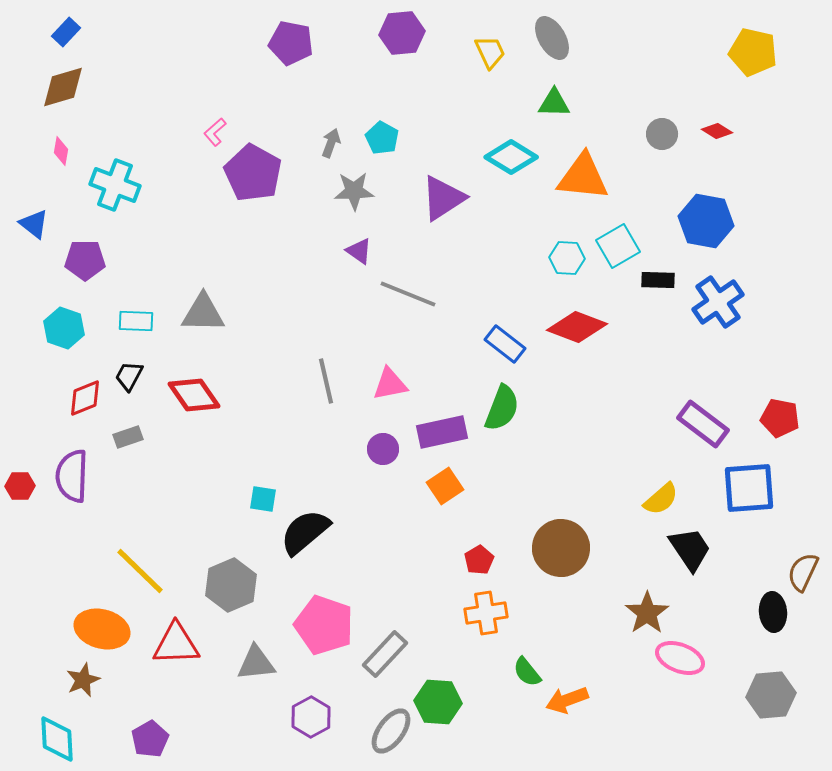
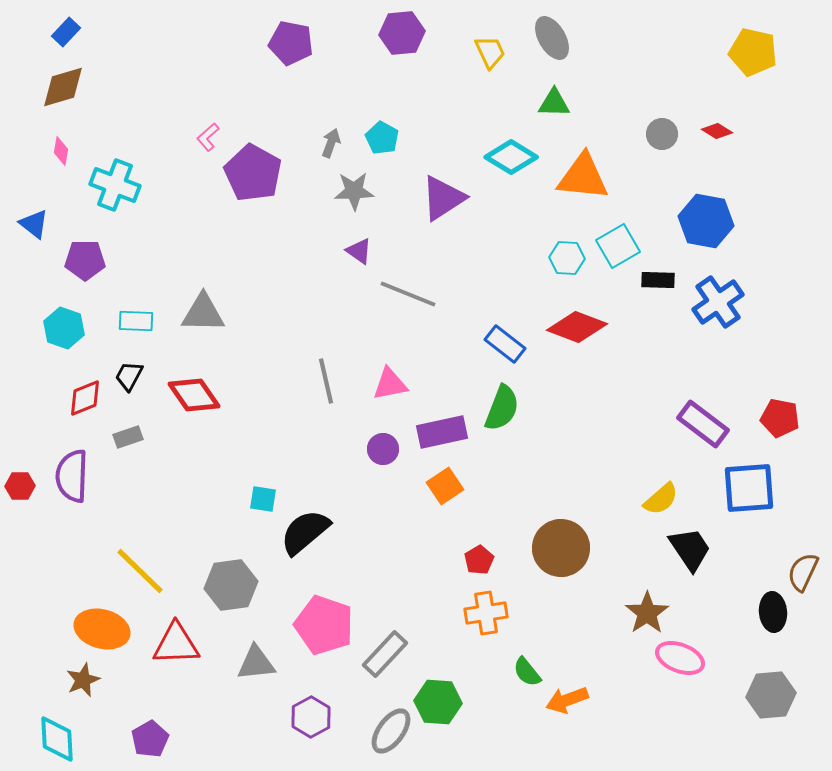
pink L-shape at (215, 132): moved 7 px left, 5 px down
gray hexagon at (231, 585): rotated 15 degrees clockwise
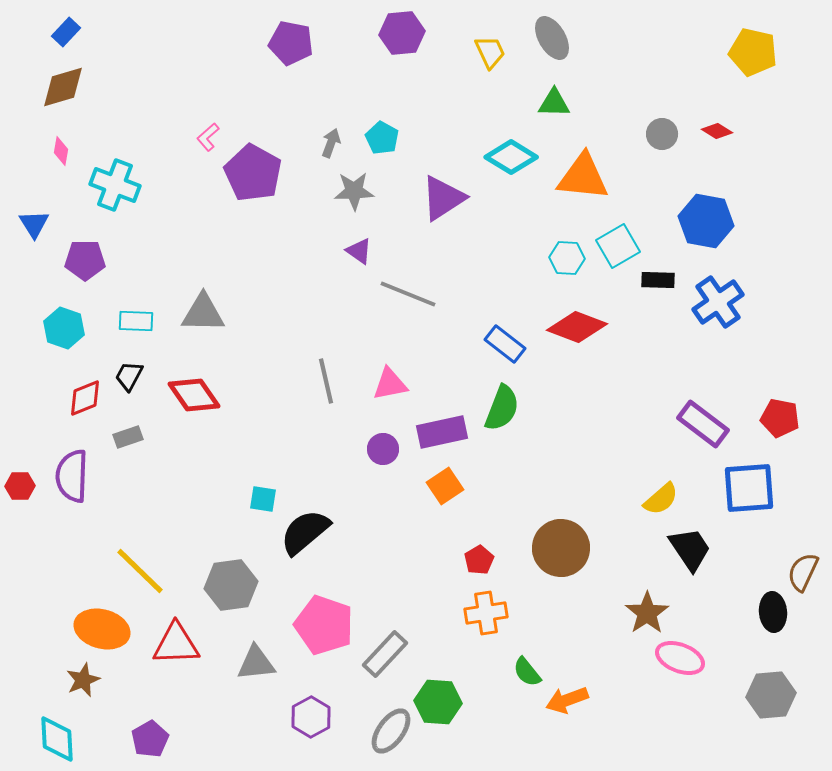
blue triangle at (34, 224): rotated 20 degrees clockwise
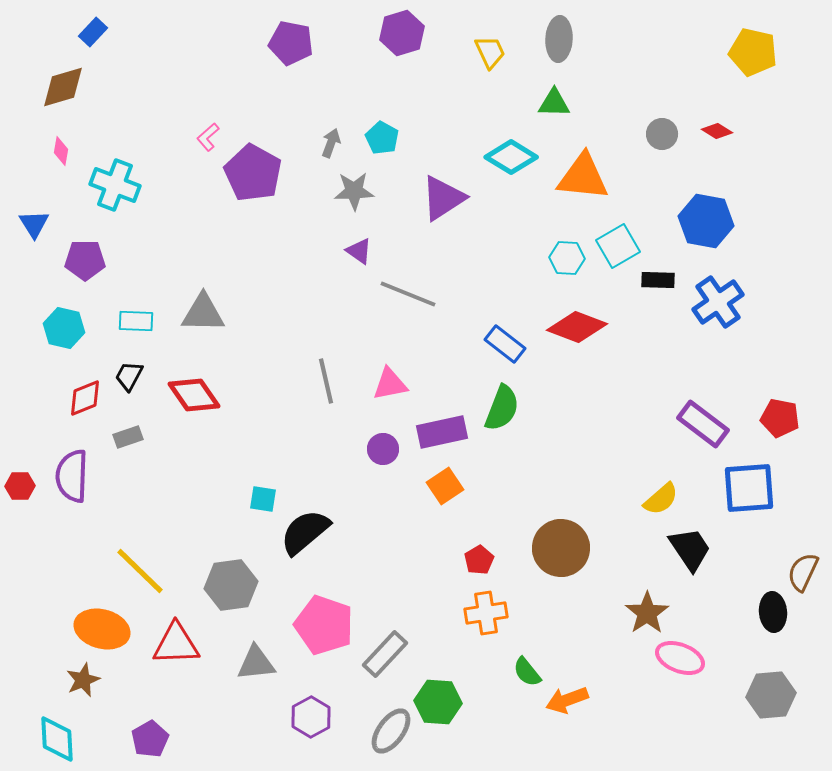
blue rectangle at (66, 32): moved 27 px right
purple hexagon at (402, 33): rotated 12 degrees counterclockwise
gray ellipse at (552, 38): moved 7 px right, 1 px down; rotated 33 degrees clockwise
cyan hexagon at (64, 328): rotated 6 degrees counterclockwise
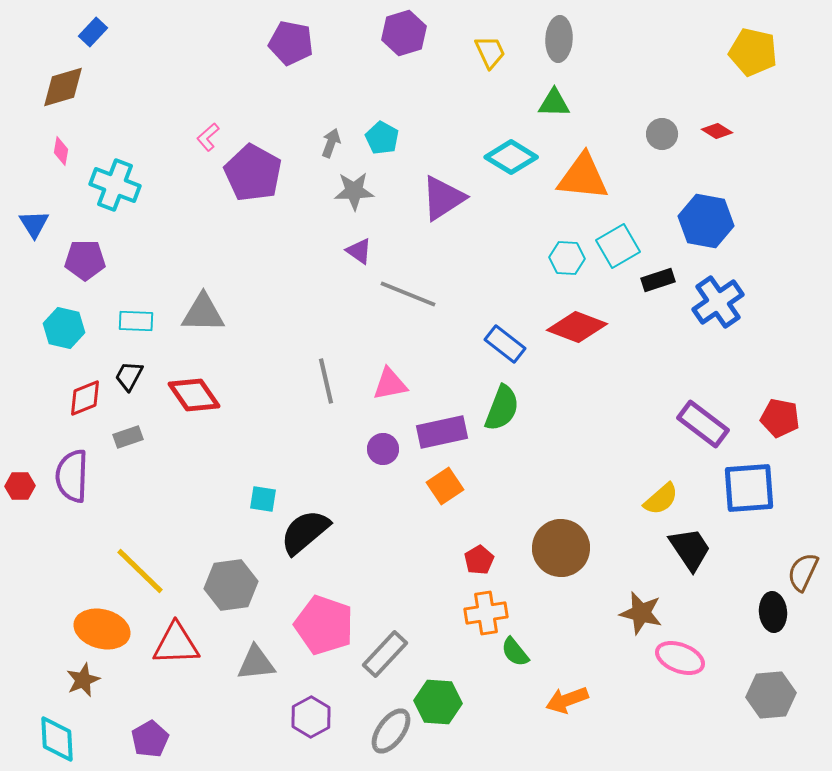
purple hexagon at (402, 33): moved 2 px right
black rectangle at (658, 280): rotated 20 degrees counterclockwise
brown star at (647, 613): moved 6 px left; rotated 24 degrees counterclockwise
green semicircle at (527, 672): moved 12 px left, 20 px up
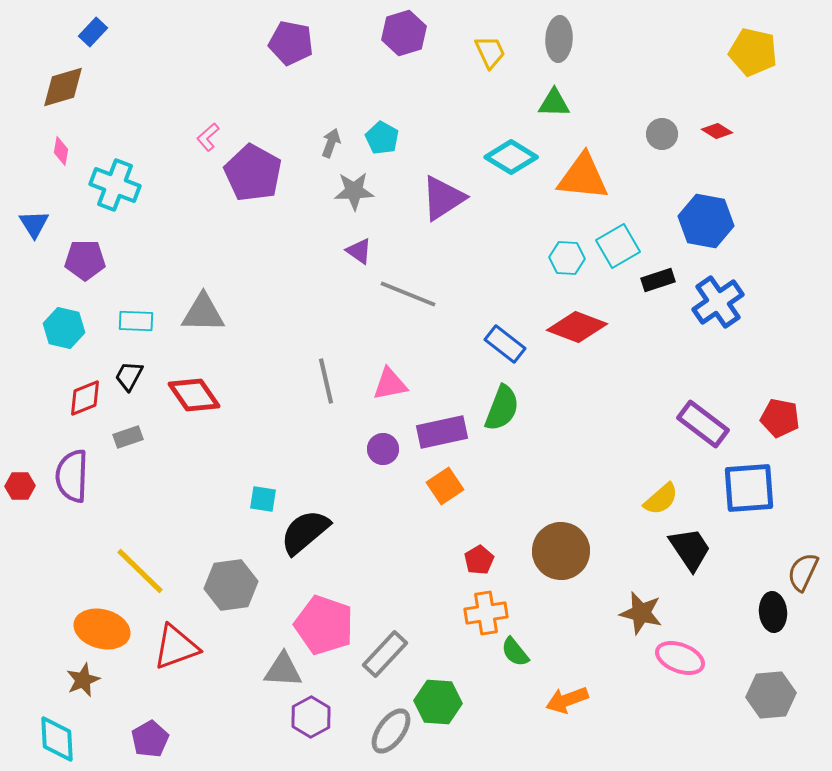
brown circle at (561, 548): moved 3 px down
red triangle at (176, 644): moved 3 px down; rotated 18 degrees counterclockwise
gray triangle at (256, 663): moved 27 px right, 7 px down; rotated 9 degrees clockwise
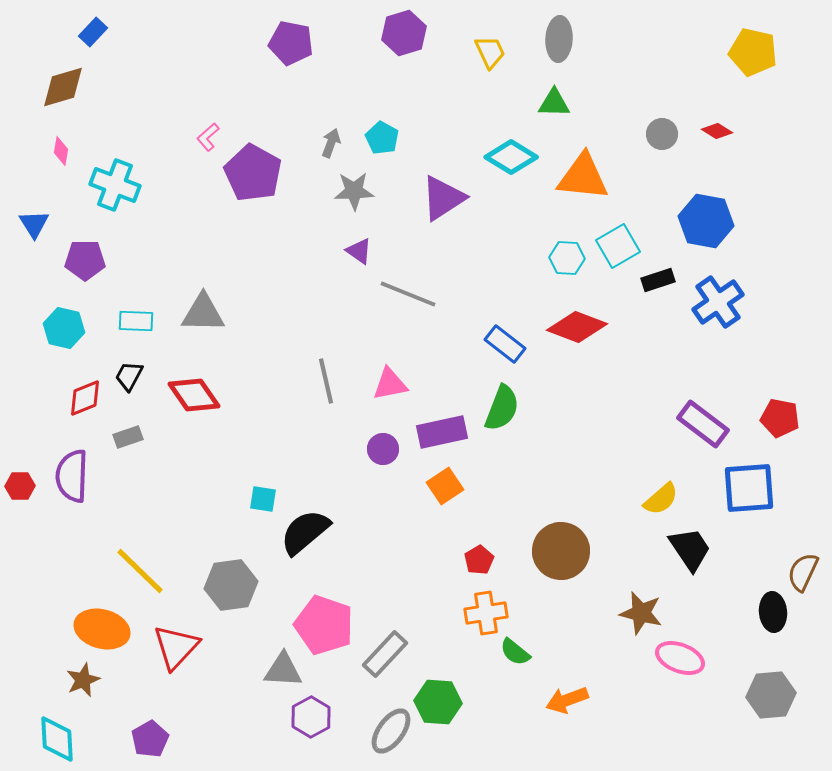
red triangle at (176, 647): rotated 27 degrees counterclockwise
green semicircle at (515, 652): rotated 12 degrees counterclockwise
